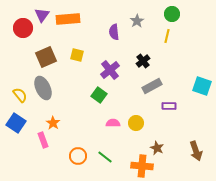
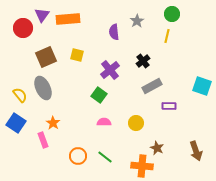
pink semicircle: moved 9 px left, 1 px up
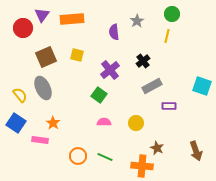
orange rectangle: moved 4 px right
pink rectangle: moved 3 px left; rotated 63 degrees counterclockwise
green line: rotated 14 degrees counterclockwise
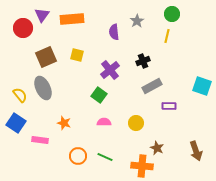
black cross: rotated 16 degrees clockwise
orange star: moved 11 px right; rotated 16 degrees counterclockwise
